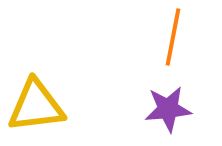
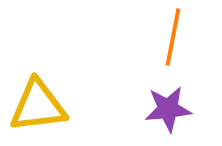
yellow triangle: moved 2 px right
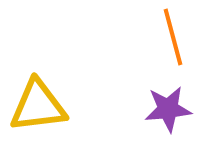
orange line: rotated 26 degrees counterclockwise
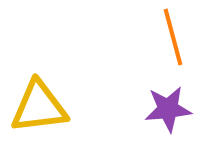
yellow triangle: moved 1 px right, 1 px down
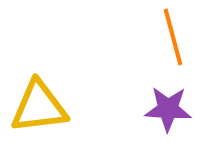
purple star: rotated 9 degrees clockwise
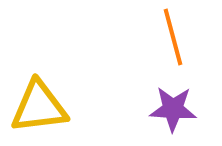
purple star: moved 5 px right
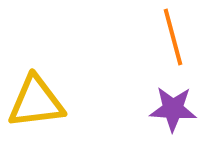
yellow triangle: moved 3 px left, 5 px up
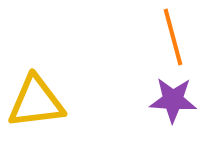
purple star: moved 9 px up
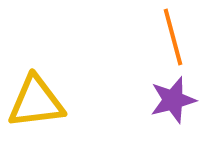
purple star: rotated 18 degrees counterclockwise
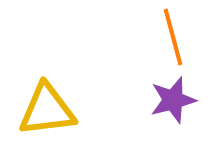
yellow triangle: moved 11 px right, 8 px down
